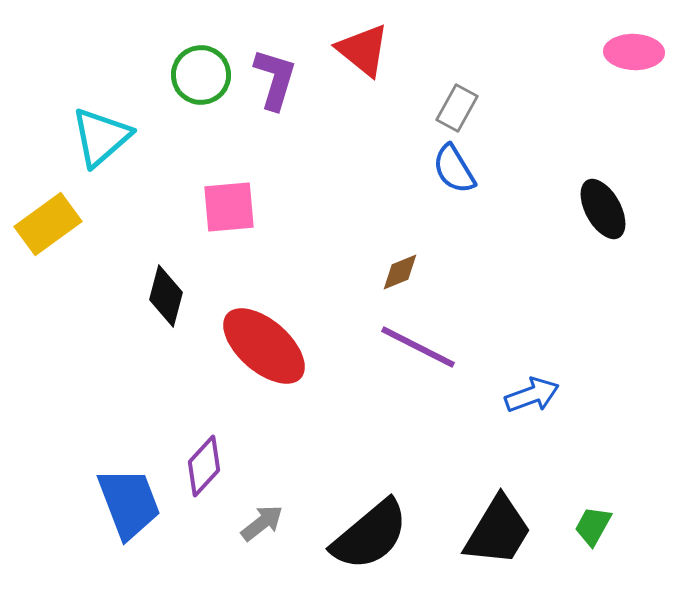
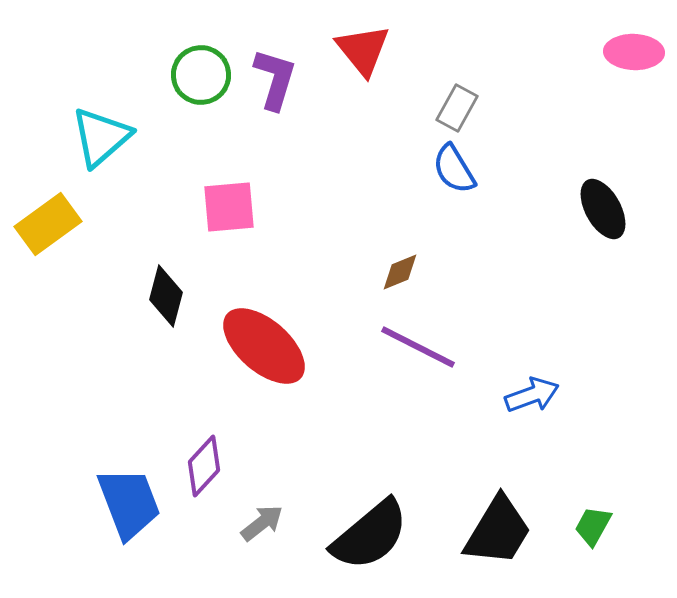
red triangle: rotated 12 degrees clockwise
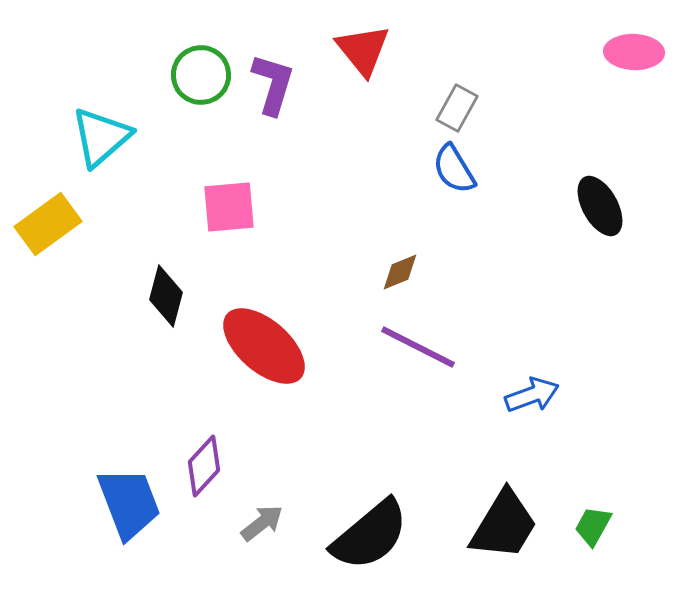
purple L-shape: moved 2 px left, 5 px down
black ellipse: moved 3 px left, 3 px up
black trapezoid: moved 6 px right, 6 px up
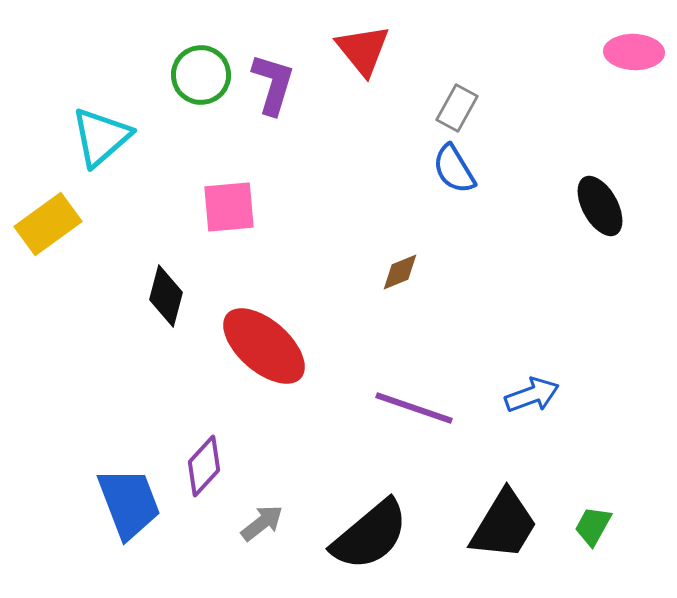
purple line: moved 4 px left, 61 px down; rotated 8 degrees counterclockwise
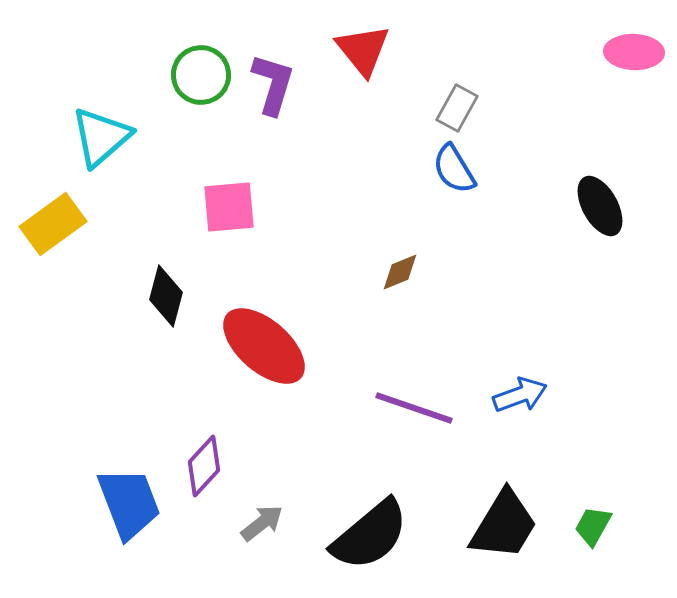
yellow rectangle: moved 5 px right
blue arrow: moved 12 px left
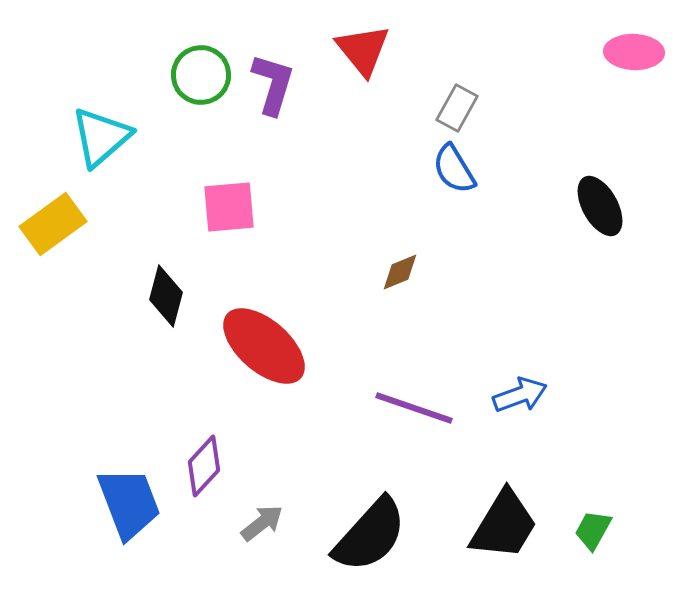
green trapezoid: moved 4 px down
black semicircle: rotated 8 degrees counterclockwise
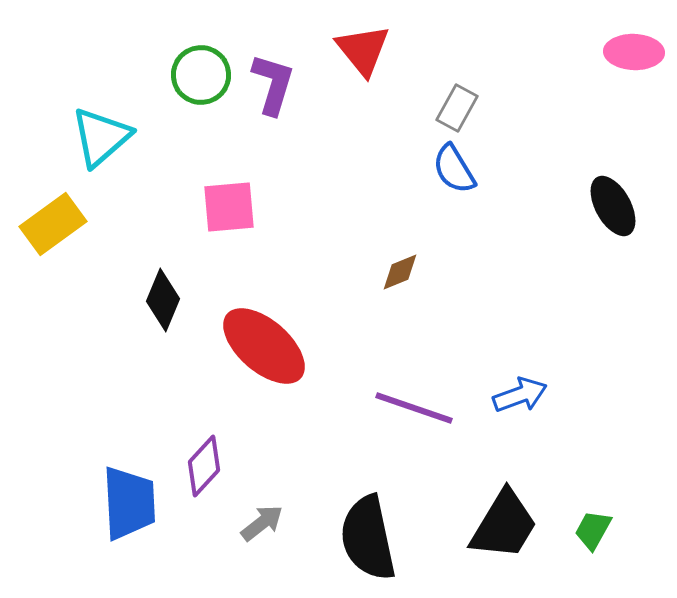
black ellipse: moved 13 px right
black diamond: moved 3 px left, 4 px down; rotated 8 degrees clockwise
blue trapezoid: rotated 18 degrees clockwise
black semicircle: moved 2 px left, 3 px down; rotated 126 degrees clockwise
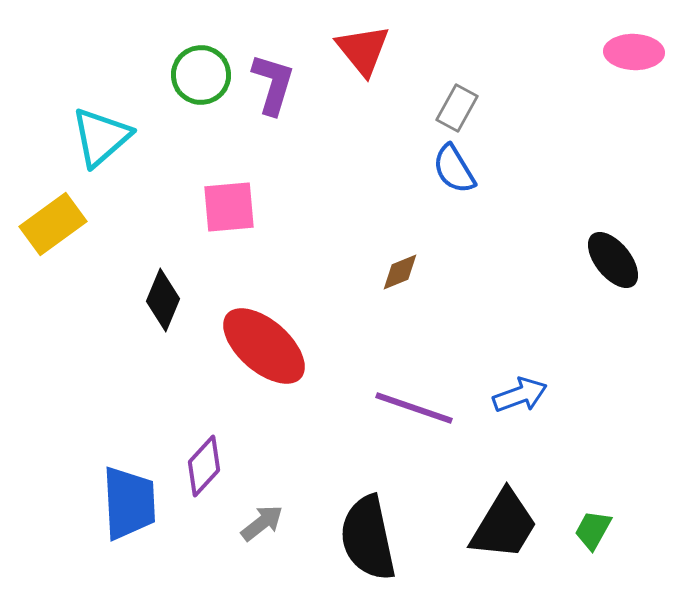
black ellipse: moved 54 px down; rotated 10 degrees counterclockwise
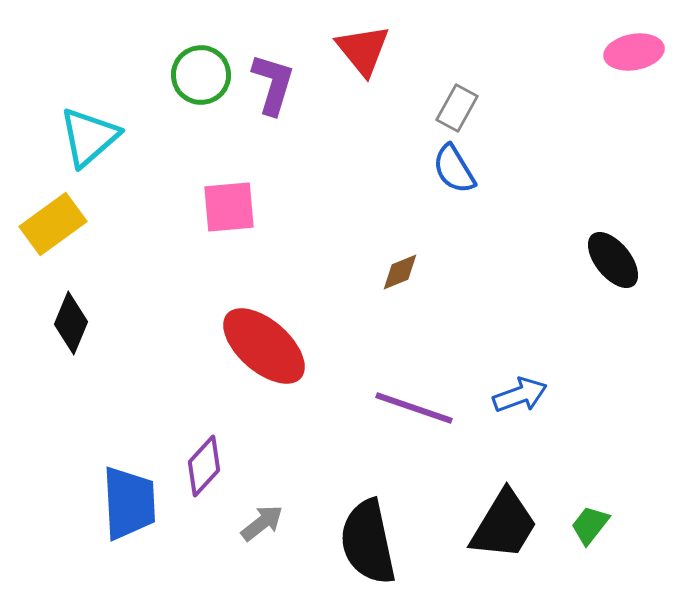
pink ellipse: rotated 12 degrees counterclockwise
cyan triangle: moved 12 px left
black diamond: moved 92 px left, 23 px down
green trapezoid: moved 3 px left, 5 px up; rotated 9 degrees clockwise
black semicircle: moved 4 px down
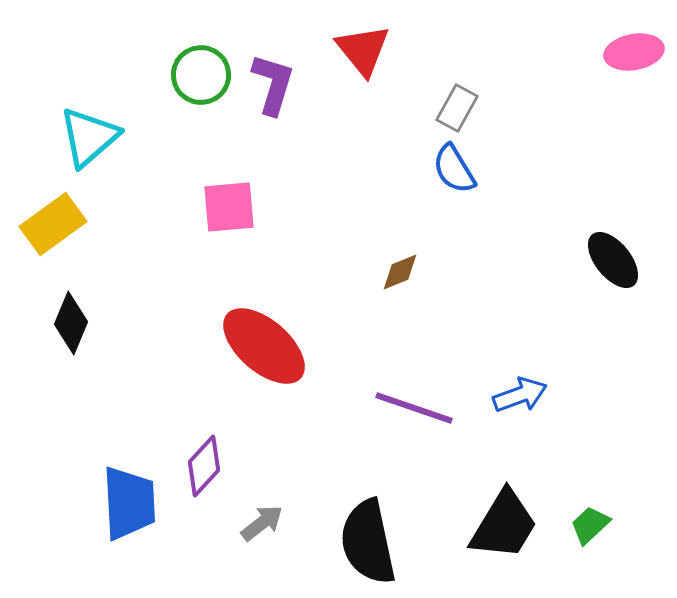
green trapezoid: rotated 9 degrees clockwise
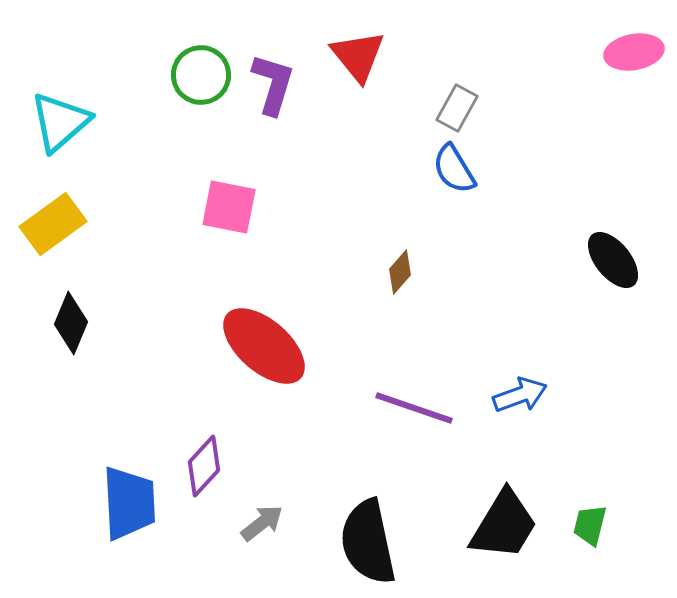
red triangle: moved 5 px left, 6 px down
cyan triangle: moved 29 px left, 15 px up
pink square: rotated 16 degrees clockwise
brown diamond: rotated 27 degrees counterclockwise
green trapezoid: rotated 33 degrees counterclockwise
